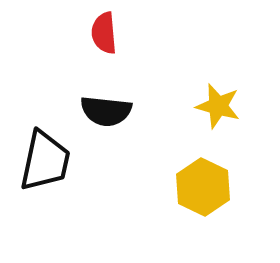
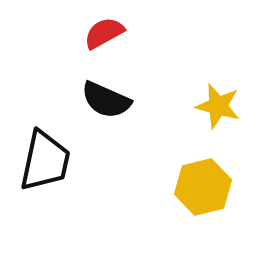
red semicircle: rotated 66 degrees clockwise
black semicircle: moved 11 px up; rotated 18 degrees clockwise
yellow hexagon: rotated 20 degrees clockwise
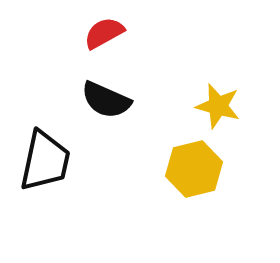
yellow hexagon: moved 9 px left, 18 px up
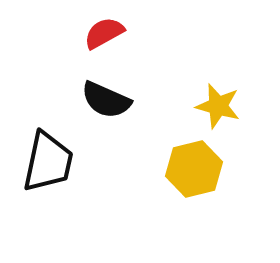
black trapezoid: moved 3 px right, 1 px down
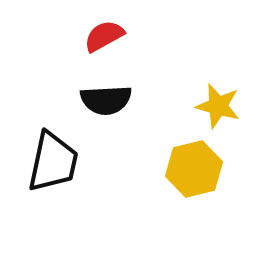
red semicircle: moved 3 px down
black semicircle: rotated 27 degrees counterclockwise
black trapezoid: moved 5 px right
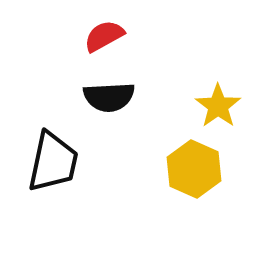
black semicircle: moved 3 px right, 3 px up
yellow star: rotated 21 degrees clockwise
yellow hexagon: rotated 22 degrees counterclockwise
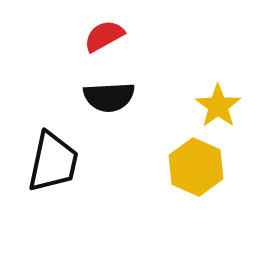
yellow hexagon: moved 2 px right, 2 px up
